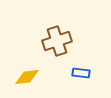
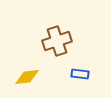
blue rectangle: moved 1 px left, 1 px down
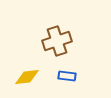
blue rectangle: moved 13 px left, 2 px down
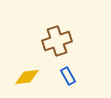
blue rectangle: moved 1 px right; rotated 54 degrees clockwise
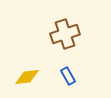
brown cross: moved 8 px right, 7 px up
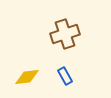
blue rectangle: moved 3 px left
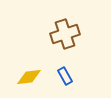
yellow diamond: moved 2 px right
